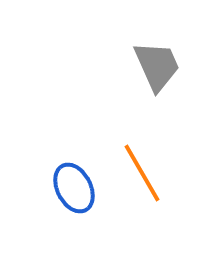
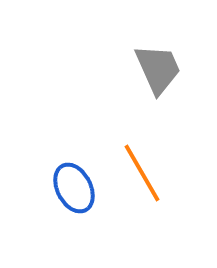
gray trapezoid: moved 1 px right, 3 px down
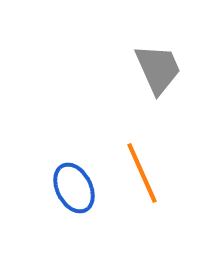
orange line: rotated 6 degrees clockwise
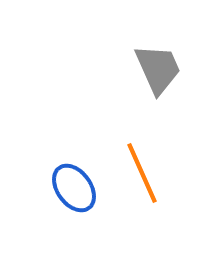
blue ellipse: rotated 9 degrees counterclockwise
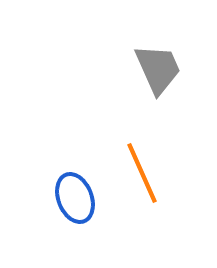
blue ellipse: moved 1 px right, 10 px down; rotated 15 degrees clockwise
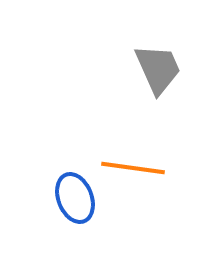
orange line: moved 9 px left, 5 px up; rotated 58 degrees counterclockwise
